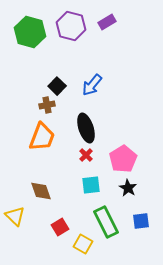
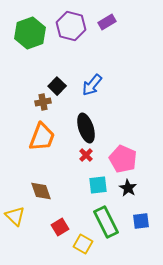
green hexagon: moved 1 px down; rotated 24 degrees clockwise
brown cross: moved 4 px left, 3 px up
pink pentagon: rotated 16 degrees counterclockwise
cyan square: moved 7 px right
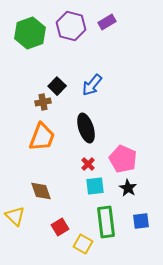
red cross: moved 2 px right, 9 px down
cyan square: moved 3 px left, 1 px down
green rectangle: rotated 20 degrees clockwise
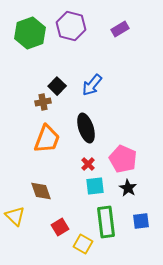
purple rectangle: moved 13 px right, 7 px down
orange trapezoid: moved 5 px right, 2 px down
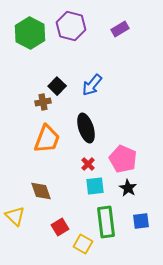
green hexagon: rotated 12 degrees counterclockwise
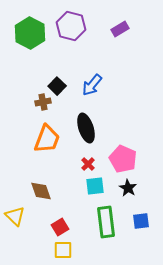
yellow square: moved 20 px left, 6 px down; rotated 30 degrees counterclockwise
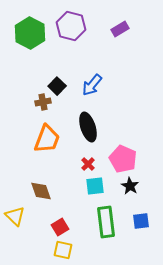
black ellipse: moved 2 px right, 1 px up
black star: moved 2 px right, 2 px up
yellow square: rotated 12 degrees clockwise
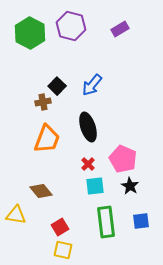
brown diamond: rotated 20 degrees counterclockwise
yellow triangle: moved 1 px right, 1 px up; rotated 35 degrees counterclockwise
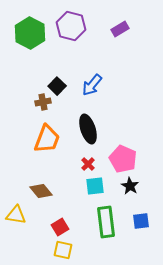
black ellipse: moved 2 px down
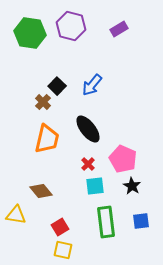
purple rectangle: moved 1 px left
green hexagon: rotated 20 degrees counterclockwise
brown cross: rotated 35 degrees counterclockwise
black ellipse: rotated 20 degrees counterclockwise
orange trapezoid: rotated 8 degrees counterclockwise
black star: moved 2 px right
